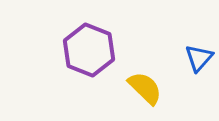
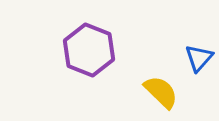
yellow semicircle: moved 16 px right, 4 px down
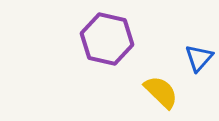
purple hexagon: moved 18 px right, 11 px up; rotated 9 degrees counterclockwise
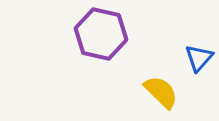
purple hexagon: moved 6 px left, 5 px up
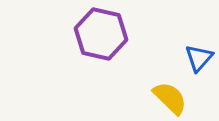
yellow semicircle: moved 9 px right, 6 px down
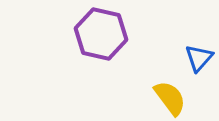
yellow semicircle: rotated 9 degrees clockwise
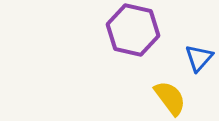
purple hexagon: moved 32 px right, 4 px up
